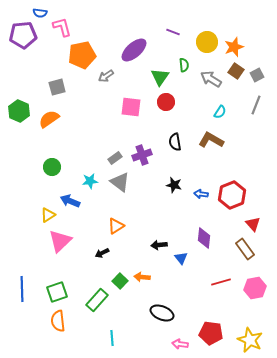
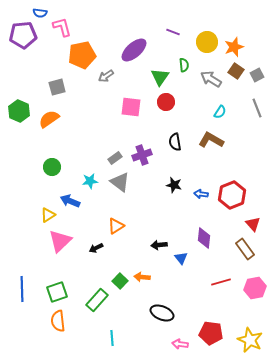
gray line at (256, 105): moved 1 px right, 3 px down; rotated 42 degrees counterclockwise
black arrow at (102, 253): moved 6 px left, 5 px up
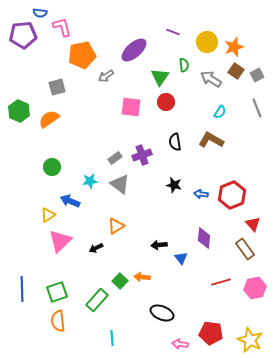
gray triangle at (120, 182): moved 2 px down
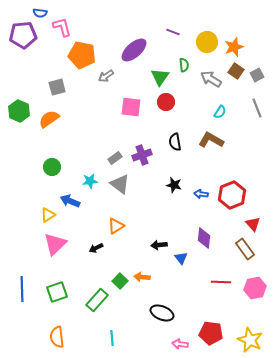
orange pentagon at (82, 55): rotated 24 degrees clockwise
pink triangle at (60, 241): moved 5 px left, 3 px down
red line at (221, 282): rotated 18 degrees clockwise
orange semicircle at (58, 321): moved 1 px left, 16 px down
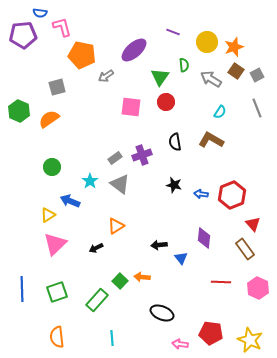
cyan star at (90, 181): rotated 28 degrees counterclockwise
pink hexagon at (255, 288): moved 3 px right; rotated 25 degrees counterclockwise
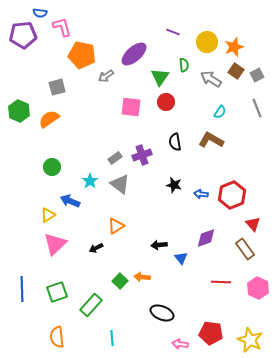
purple ellipse at (134, 50): moved 4 px down
purple diamond at (204, 238): moved 2 px right; rotated 65 degrees clockwise
green rectangle at (97, 300): moved 6 px left, 5 px down
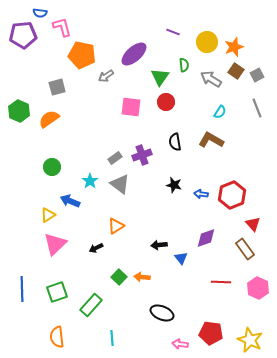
green square at (120, 281): moved 1 px left, 4 px up
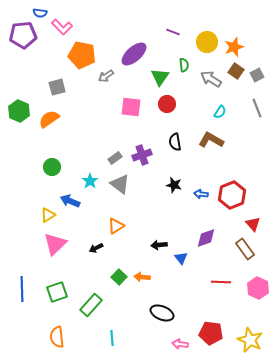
pink L-shape at (62, 27): rotated 150 degrees clockwise
red circle at (166, 102): moved 1 px right, 2 px down
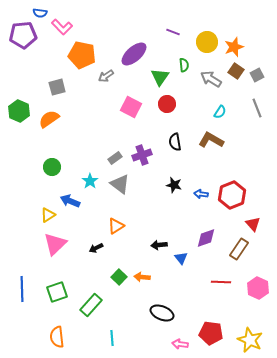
pink square at (131, 107): rotated 20 degrees clockwise
brown rectangle at (245, 249): moved 6 px left; rotated 70 degrees clockwise
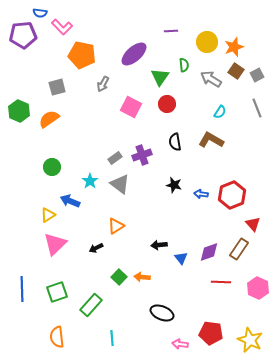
purple line at (173, 32): moved 2 px left, 1 px up; rotated 24 degrees counterclockwise
gray arrow at (106, 76): moved 3 px left, 8 px down; rotated 28 degrees counterclockwise
purple diamond at (206, 238): moved 3 px right, 14 px down
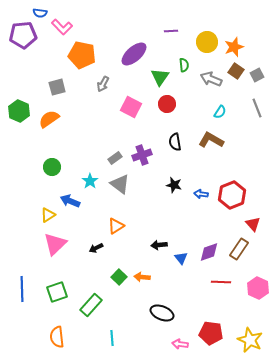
gray arrow at (211, 79): rotated 10 degrees counterclockwise
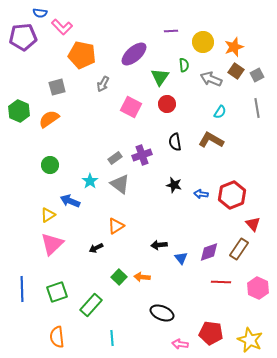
purple pentagon at (23, 35): moved 2 px down
yellow circle at (207, 42): moved 4 px left
gray line at (257, 108): rotated 12 degrees clockwise
green circle at (52, 167): moved 2 px left, 2 px up
pink triangle at (55, 244): moved 3 px left
